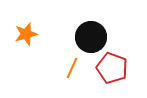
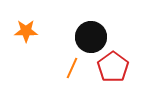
orange star: moved 3 px up; rotated 15 degrees clockwise
red pentagon: moved 1 px right, 1 px up; rotated 16 degrees clockwise
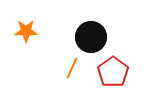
red pentagon: moved 5 px down
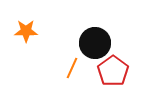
black circle: moved 4 px right, 6 px down
red pentagon: moved 1 px up
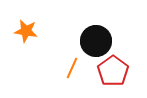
orange star: rotated 10 degrees clockwise
black circle: moved 1 px right, 2 px up
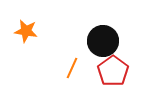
black circle: moved 7 px right
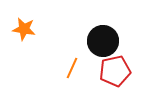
orange star: moved 2 px left, 2 px up
red pentagon: moved 2 px right; rotated 24 degrees clockwise
